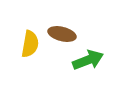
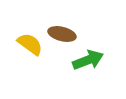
yellow semicircle: rotated 64 degrees counterclockwise
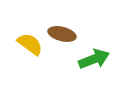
green arrow: moved 6 px right, 1 px up
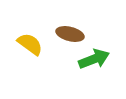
brown ellipse: moved 8 px right
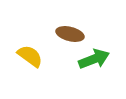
yellow semicircle: moved 12 px down
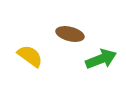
green arrow: moved 7 px right
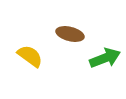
green arrow: moved 4 px right, 1 px up
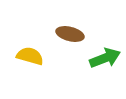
yellow semicircle: rotated 20 degrees counterclockwise
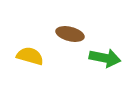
green arrow: rotated 32 degrees clockwise
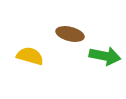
green arrow: moved 2 px up
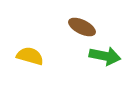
brown ellipse: moved 12 px right, 7 px up; rotated 12 degrees clockwise
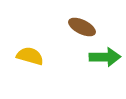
green arrow: moved 1 px down; rotated 12 degrees counterclockwise
